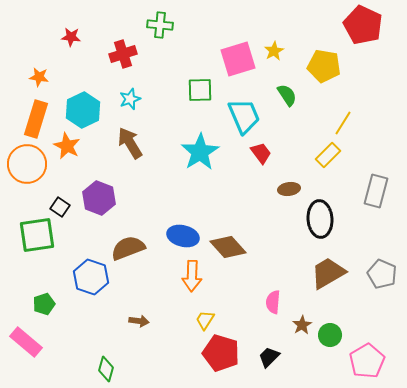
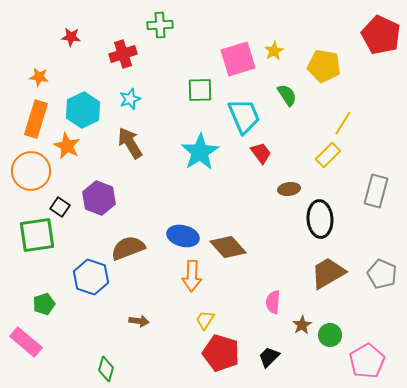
green cross at (160, 25): rotated 10 degrees counterclockwise
red pentagon at (363, 25): moved 18 px right, 10 px down
orange circle at (27, 164): moved 4 px right, 7 px down
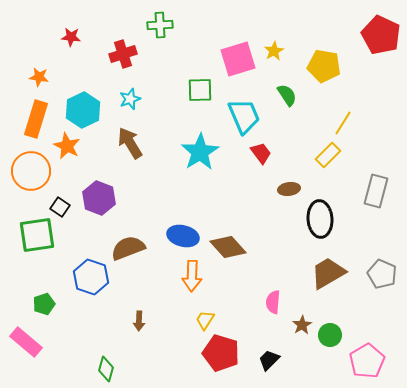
brown arrow at (139, 321): rotated 84 degrees clockwise
black trapezoid at (269, 357): moved 3 px down
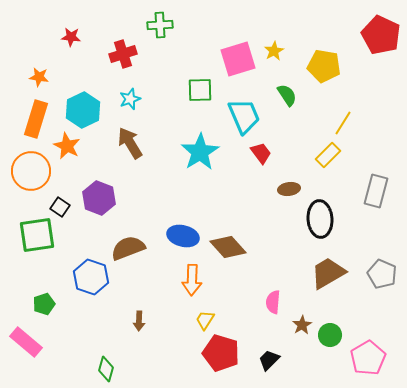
orange arrow at (192, 276): moved 4 px down
pink pentagon at (367, 361): moved 1 px right, 3 px up
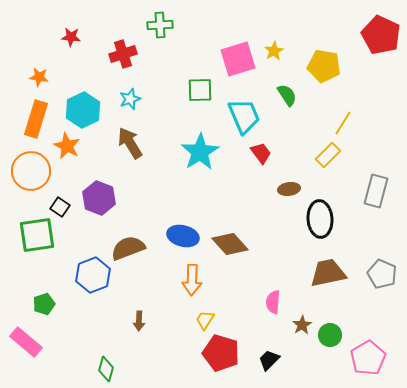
brown diamond at (228, 247): moved 2 px right, 3 px up
brown trapezoid at (328, 273): rotated 18 degrees clockwise
blue hexagon at (91, 277): moved 2 px right, 2 px up; rotated 20 degrees clockwise
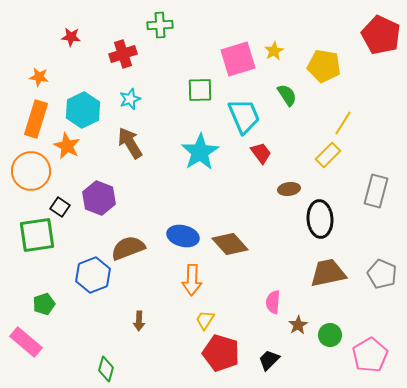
brown star at (302, 325): moved 4 px left
pink pentagon at (368, 358): moved 2 px right, 3 px up
